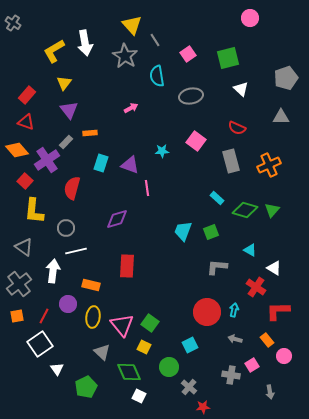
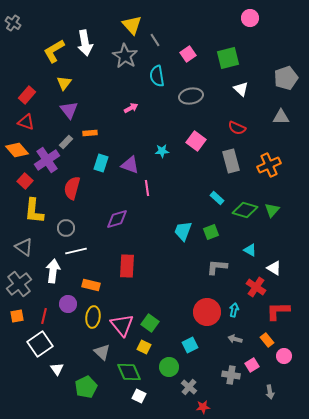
red line at (44, 316): rotated 14 degrees counterclockwise
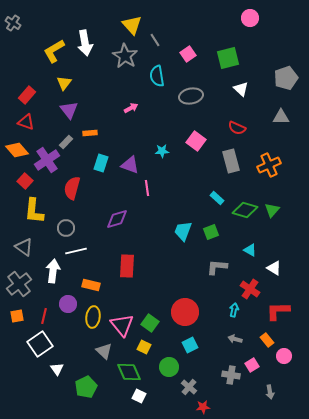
red cross at (256, 287): moved 6 px left, 2 px down
red circle at (207, 312): moved 22 px left
gray triangle at (102, 352): moved 2 px right, 1 px up
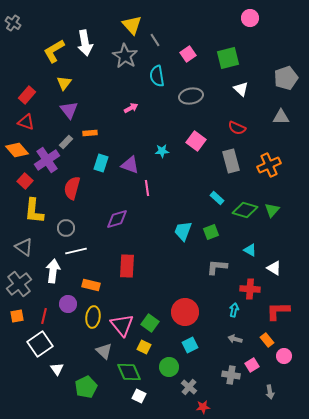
red cross at (250, 289): rotated 30 degrees counterclockwise
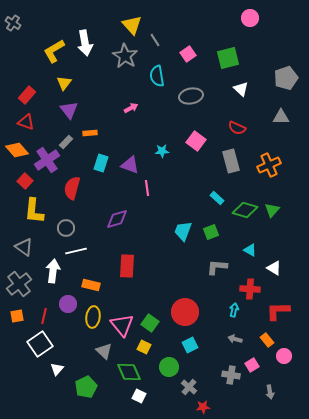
white triangle at (57, 369): rotated 16 degrees clockwise
